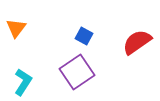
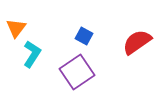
cyan L-shape: moved 9 px right, 28 px up
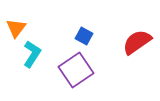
purple square: moved 1 px left, 2 px up
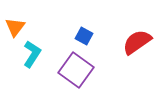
orange triangle: moved 1 px left, 1 px up
purple square: rotated 20 degrees counterclockwise
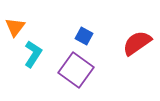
red semicircle: moved 1 px down
cyan L-shape: moved 1 px right
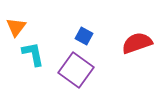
orange triangle: moved 1 px right
red semicircle: rotated 16 degrees clockwise
cyan L-shape: rotated 44 degrees counterclockwise
